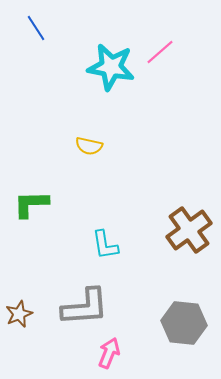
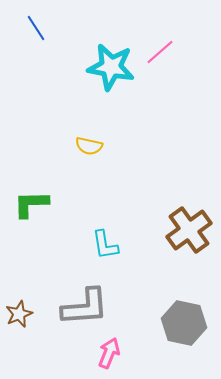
gray hexagon: rotated 6 degrees clockwise
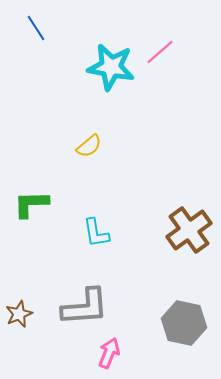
yellow semicircle: rotated 52 degrees counterclockwise
cyan L-shape: moved 9 px left, 12 px up
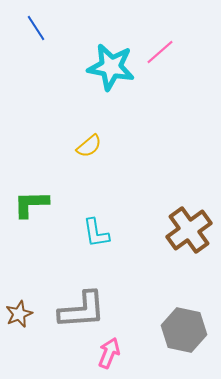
gray L-shape: moved 3 px left, 3 px down
gray hexagon: moved 7 px down
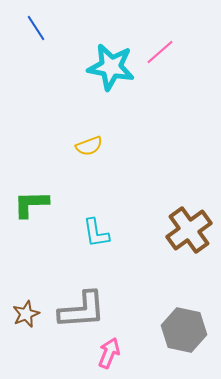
yellow semicircle: rotated 20 degrees clockwise
brown star: moved 7 px right
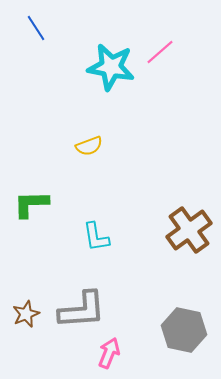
cyan L-shape: moved 4 px down
